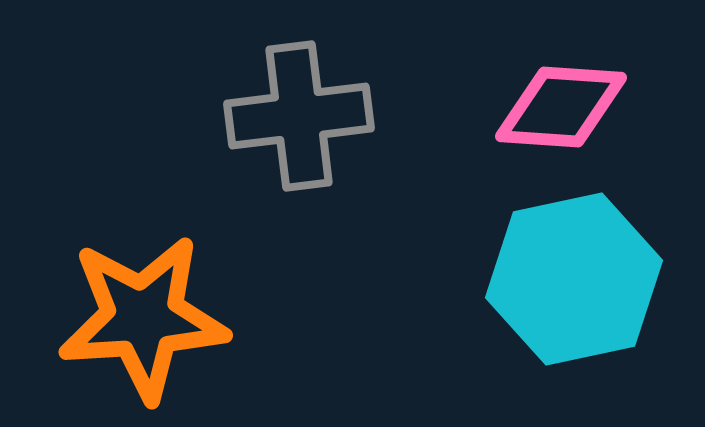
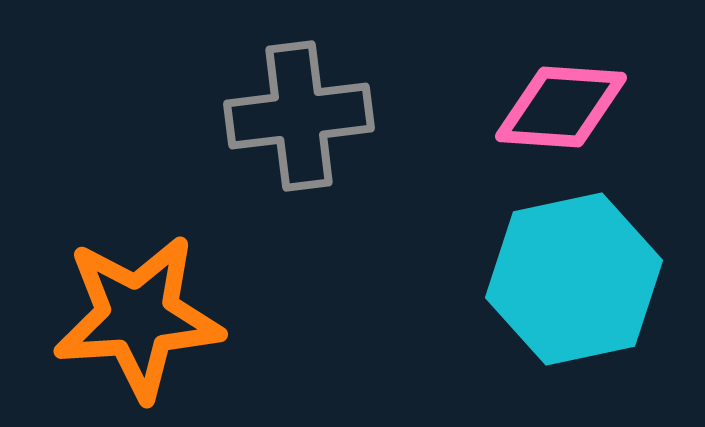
orange star: moved 5 px left, 1 px up
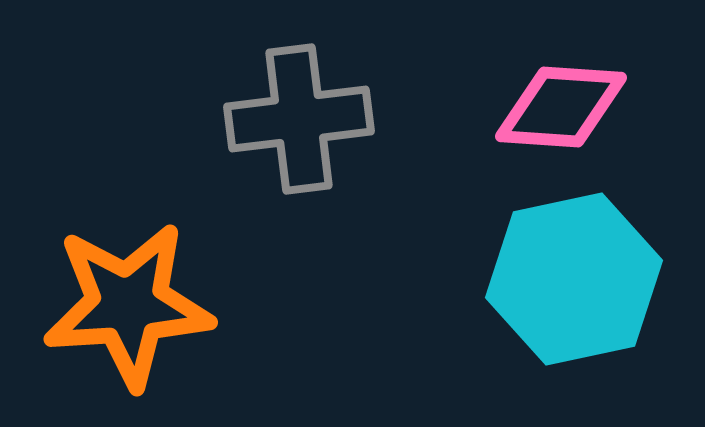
gray cross: moved 3 px down
orange star: moved 10 px left, 12 px up
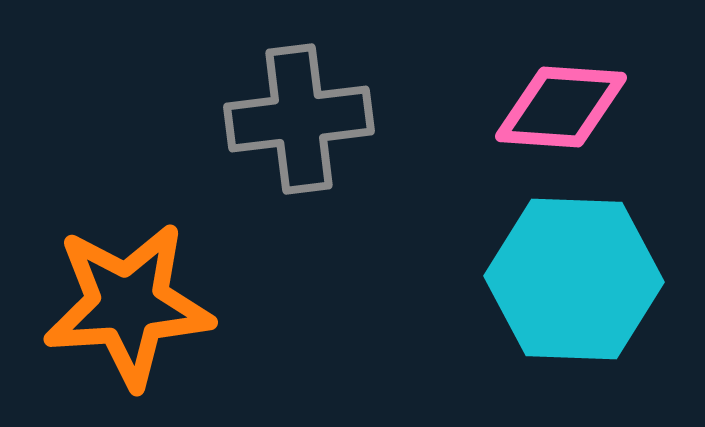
cyan hexagon: rotated 14 degrees clockwise
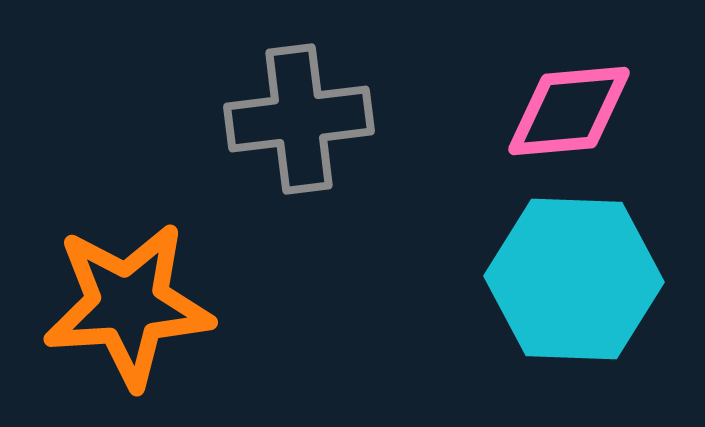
pink diamond: moved 8 px right, 4 px down; rotated 9 degrees counterclockwise
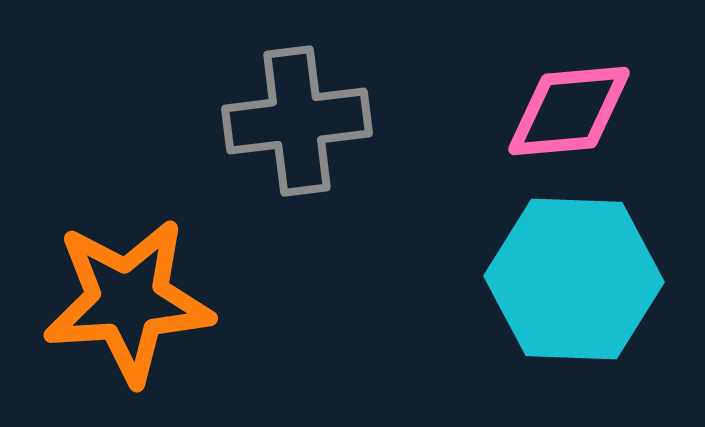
gray cross: moved 2 px left, 2 px down
orange star: moved 4 px up
